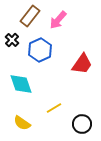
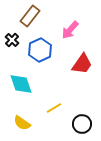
pink arrow: moved 12 px right, 10 px down
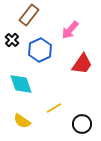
brown rectangle: moved 1 px left, 1 px up
yellow semicircle: moved 2 px up
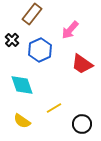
brown rectangle: moved 3 px right, 1 px up
red trapezoid: rotated 90 degrees clockwise
cyan diamond: moved 1 px right, 1 px down
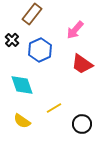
pink arrow: moved 5 px right
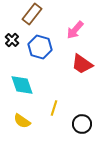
blue hexagon: moved 3 px up; rotated 20 degrees counterclockwise
yellow line: rotated 42 degrees counterclockwise
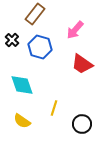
brown rectangle: moved 3 px right
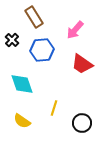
brown rectangle: moved 1 px left, 3 px down; rotated 70 degrees counterclockwise
blue hexagon: moved 2 px right, 3 px down; rotated 20 degrees counterclockwise
cyan diamond: moved 1 px up
black circle: moved 1 px up
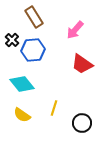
blue hexagon: moved 9 px left
cyan diamond: rotated 20 degrees counterclockwise
yellow semicircle: moved 6 px up
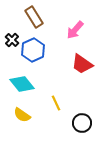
blue hexagon: rotated 20 degrees counterclockwise
yellow line: moved 2 px right, 5 px up; rotated 42 degrees counterclockwise
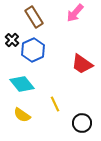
pink arrow: moved 17 px up
yellow line: moved 1 px left, 1 px down
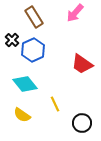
cyan diamond: moved 3 px right
